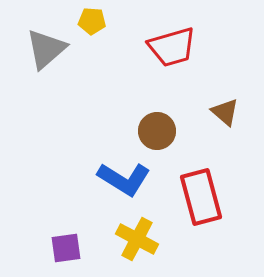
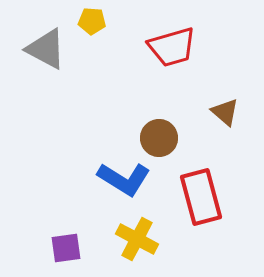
gray triangle: rotated 51 degrees counterclockwise
brown circle: moved 2 px right, 7 px down
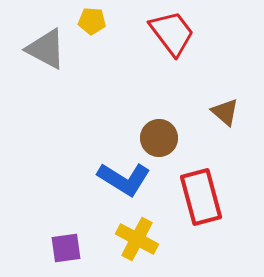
red trapezoid: moved 14 px up; rotated 111 degrees counterclockwise
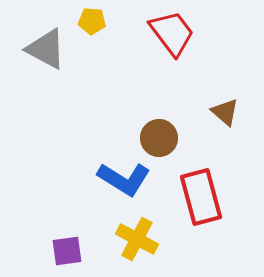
purple square: moved 1 px right, 3 px down
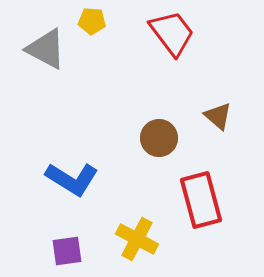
brown triangle: moved 7 px left, 4 px down
blue L-shape: moved 52 px left
red rectangle: moved 3 px down
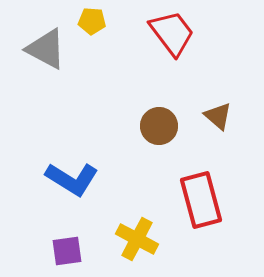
brown circle: moved 12 px up
